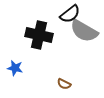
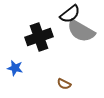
gray semicircle: moved 3 px left
black cross: moved 2 px down; rotated 32 degrees counterclockwise
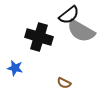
black semicircle: moved 1 px left, 1 px down
black cross: rotated 36 degrees clockwise
brown semicircle: moved 1 px up
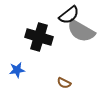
blue star: moved 2 px right, 2 px down; rotated 21 degrees counterclockwise
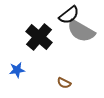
black cross: rotated 24 degrees clockwise
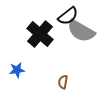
black semicircle: moved 1 px left, 1 px down
black cross: moved 1 px right, 3 px up
brown semicircle: moved 1 px left, 1 px up; rotated 72 degrees clockwise
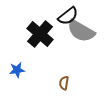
brown semicircle: moved 1 px right, 1 px down
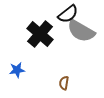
black semicircle: moved 2 px up
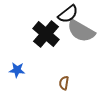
black cross: moved 6 px right
blue star: rotated 14 degrees clockwise
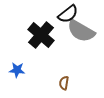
black cross: moved 5 px left, 1 px down
